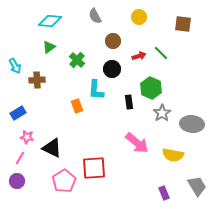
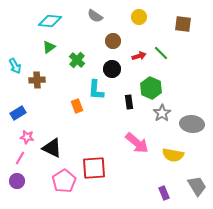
gray semicircle: rotated 28 degrees counterclockwise
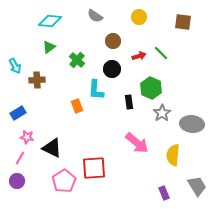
brown square: moved 2 px up
yellow semicircle: rotated 85 degrees clockwise
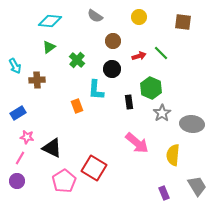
red square: rotated 35 degrees clockwise
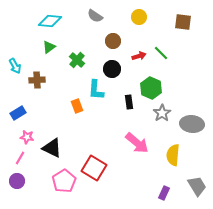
purple rectangle: rotated 48 degrees clockwise
